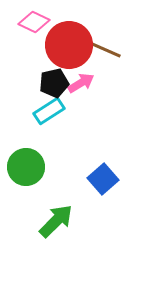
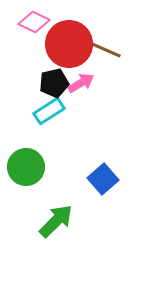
red circle: moved 1 px up
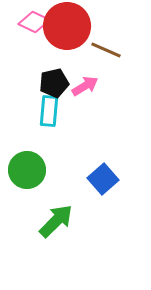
red circle: moved 2 px left, 18 px up
pink arrow: moved 4 px right, 3 px down
cyan rectangle: rotated 52 degrees counterclockwise
green circle: moved 1 px right, 3 px down
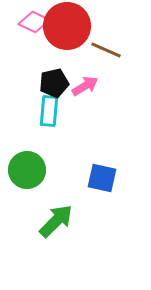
blue square: moved 1 px left, 1 px up; rotated 36 degrees counterclockwise
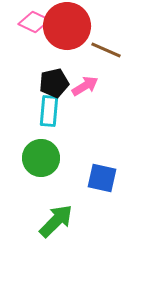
green circle: moved 14 px right, 12 px up
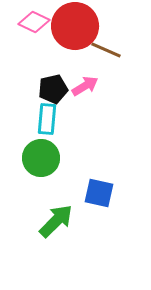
red circle: moved 8 px right
black pentagon: moved 1 px left, 6 px down
cyan rectangle: moved 2 px left, 8 px down
blue square: moved 3 px left, 15 px down
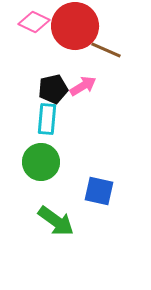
pink arrow: moved 2 px left
green circle: moved 4 px down
blue square: moved 2 px up
green arrow: rotated 81 degrees clockwise
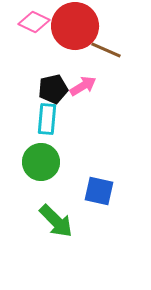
green arrow: rotated 9 degrees clockwise
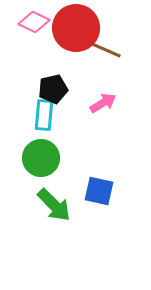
red circle: moved 1 px right, 2 px down
pink arrow: moved 20 px right, 17 px down
cyan rectangle: moved 3 px left, 4 px up
green circle: moved 4 px up
green arrow: moved 2 px left, 16 px up
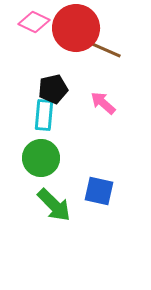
pink arrow: rotated 108 degrees counterclockwise
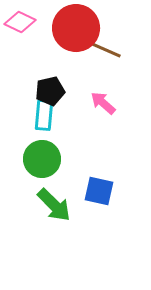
pink diamond: moved 14 px left
black pentagon: moved 3 px left, 2 px down
green circle: moved 1 px right, 1 px down
